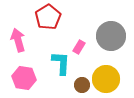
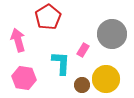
gray circle: moved 1 px right, 2 px up
pink rectangle: moved 4 px right, 3 px down
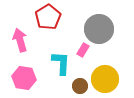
gray circle: moved 13 px left, 5 px up
pink arrow: moved 2 px right
yellow circle: moved 1 px left
brown circle: moved 2 px left, 1 px down
